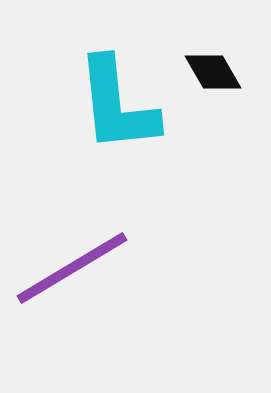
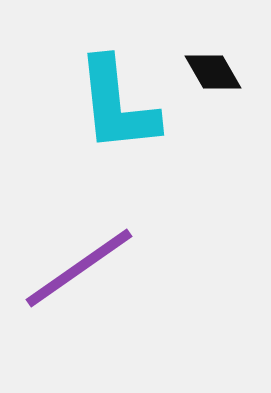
purple line: moved 7 px right; rotated 4 degrees counterclockwise
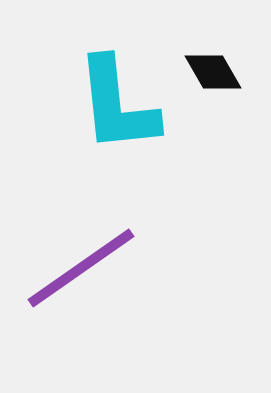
purple line: moved 2 px right
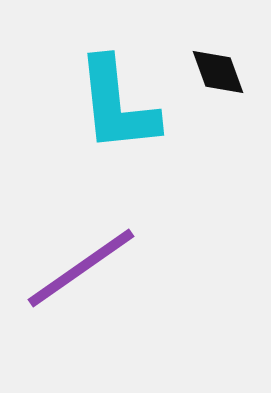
black diamond: moved 5 px right; rotated 10 degrees clockwise
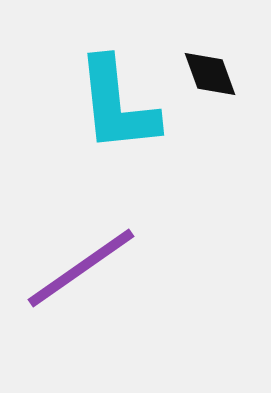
black diamond: moved 8 px left, 2 px down
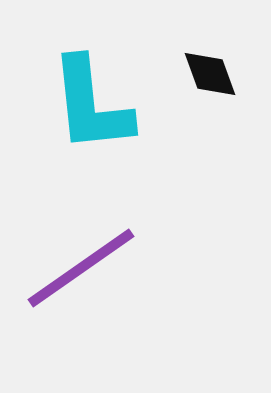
cyan L-shape: moved 26 px left
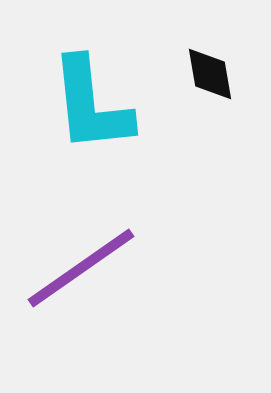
black diamond: rotated 10 degrees clockwise
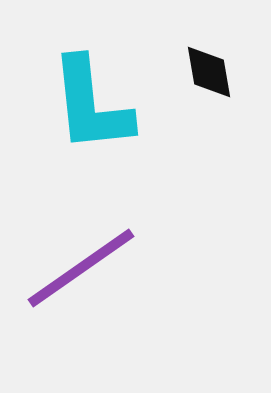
black diamond: moved 1 px left, 2 px up
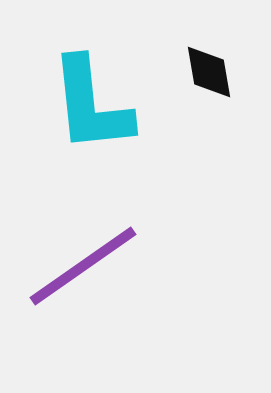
purple line: moved 2 px right, 2 px up
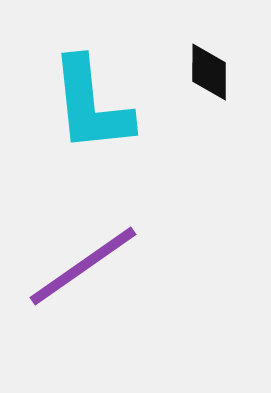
black diamond: rotated 10 degrees clockwise
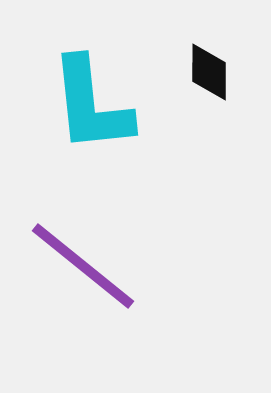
purple line: rotated 74 degrees clockwise
